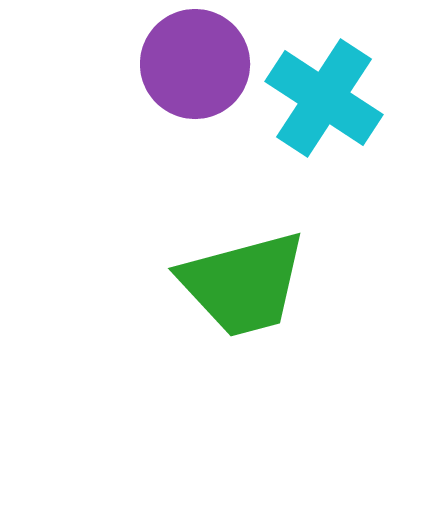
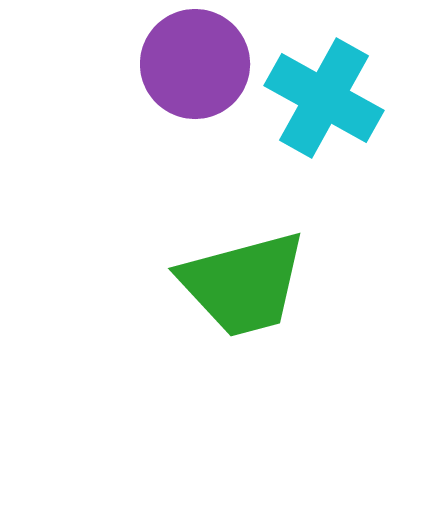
cyan cross: rotated 4 degrees counterclockwise
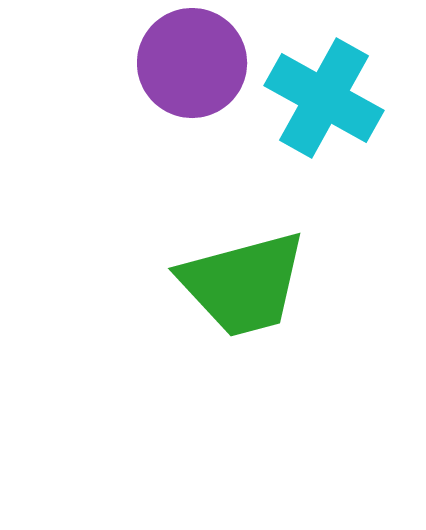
purple circle: moved 3 px left, 1 px up
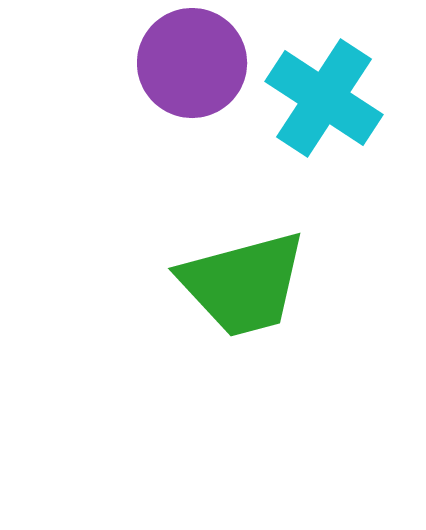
cyan cross: rotated 4 degrees clockwise
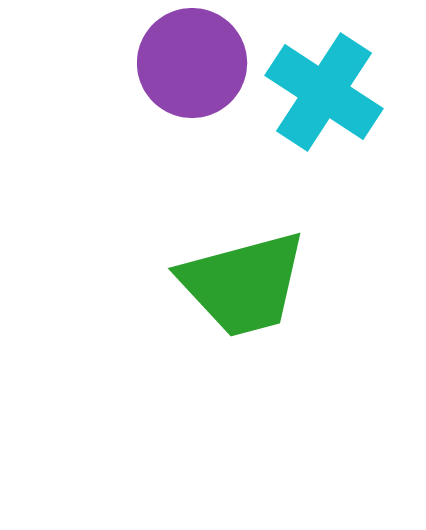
cyan cross: moved 6 px up
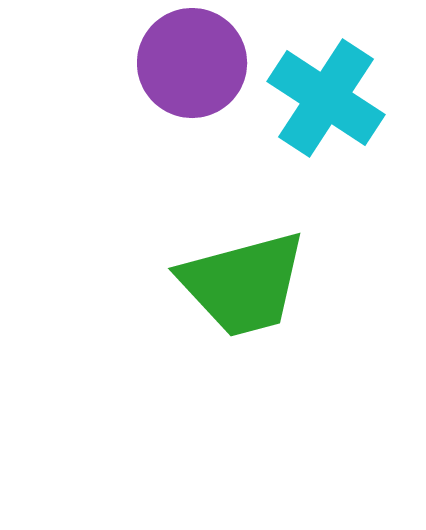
cyan cross: moved 2 px right, 6 px down
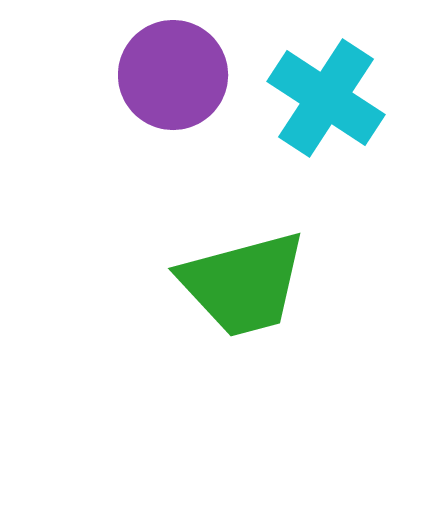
purple circle: moved 19 px left, 12 px down
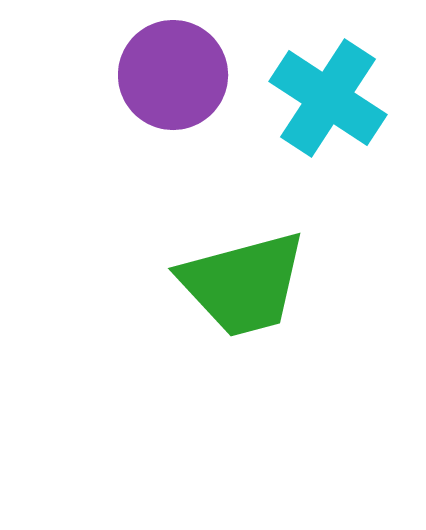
cyan cross: moved 2 px right
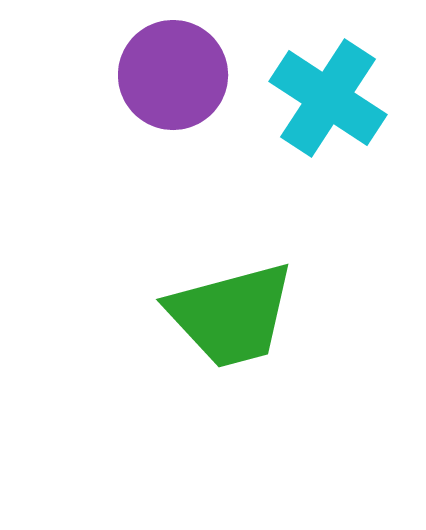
green trapezoid: moved 12 px left, 31 px down
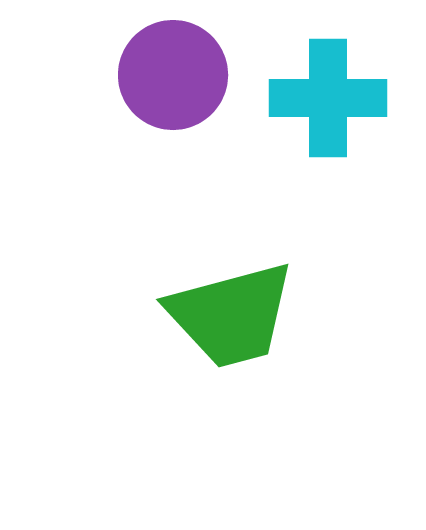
cyan cross: rotated 33 degrees counterclockwise
